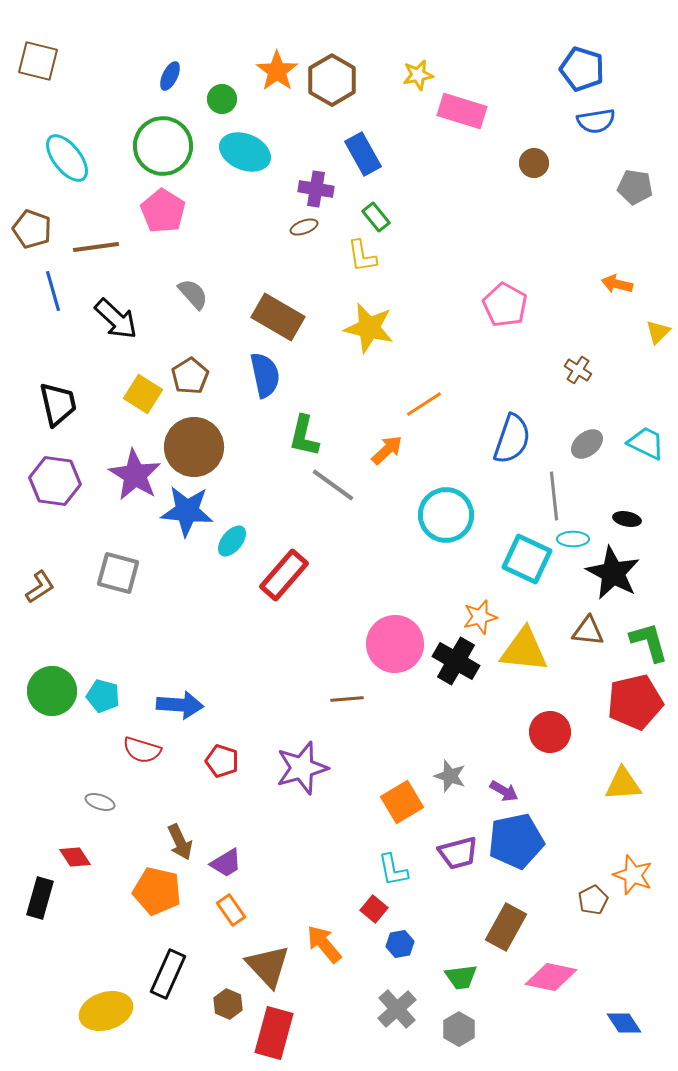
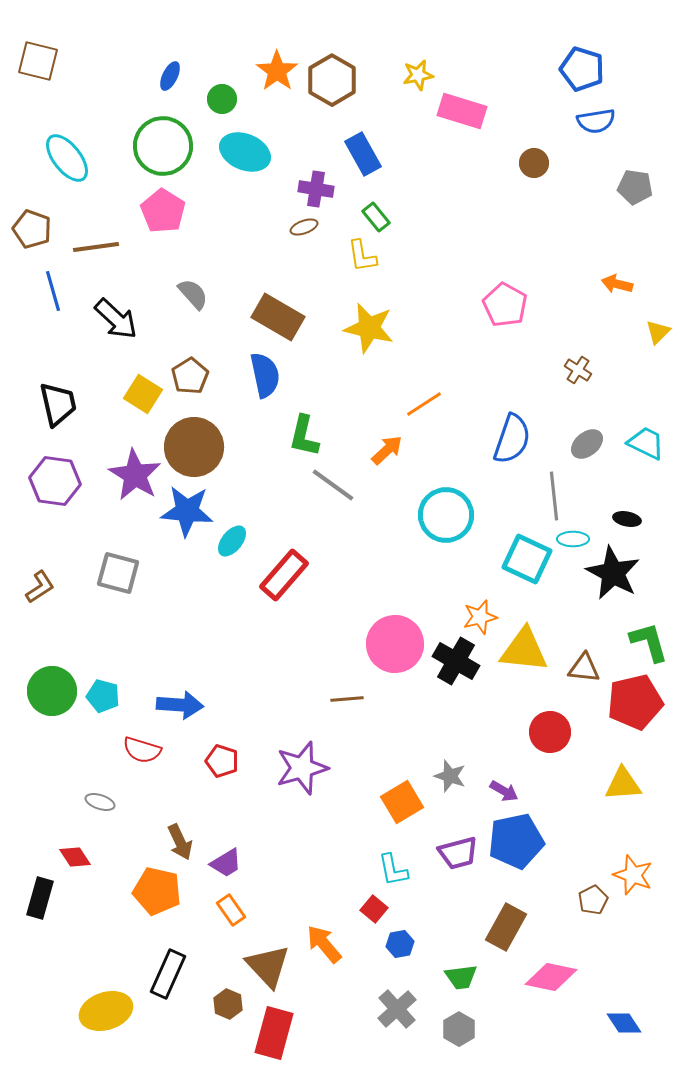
brown triangle at (588, 631): moved 4 px left, 37 px down
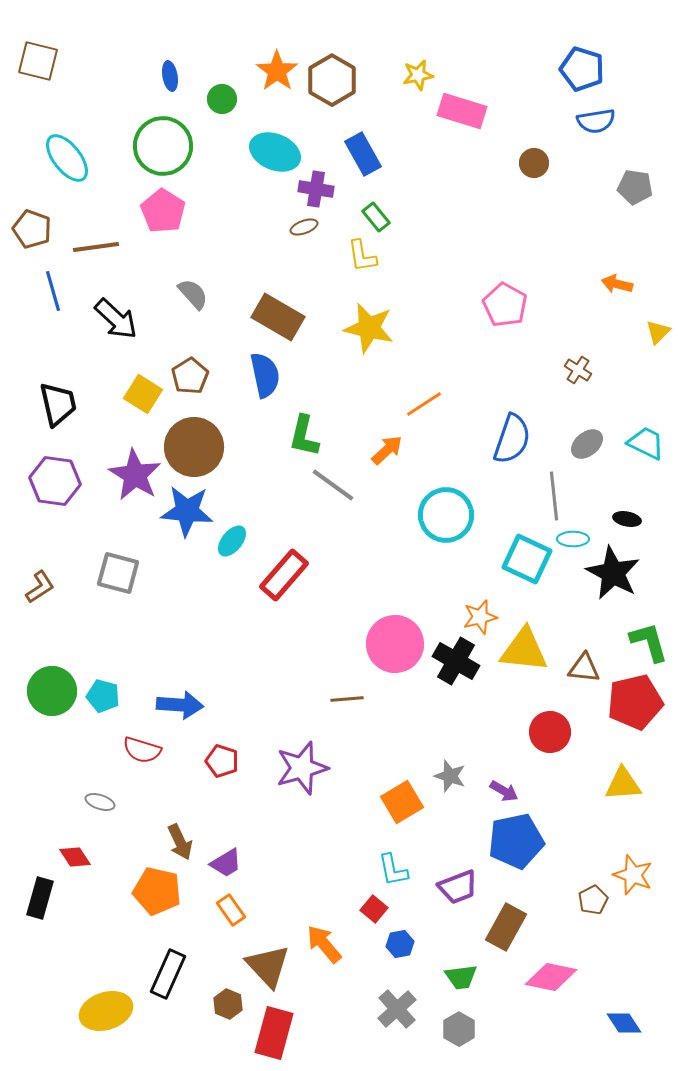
blue ellipse at (170, 76): rotated 36 degrees counterclockwise
cyan ellipse at (245, 152): moved 30 px right
purple trapezoid at (458, 853): moved 34 px down; rotated 6 degrees counterclockwise
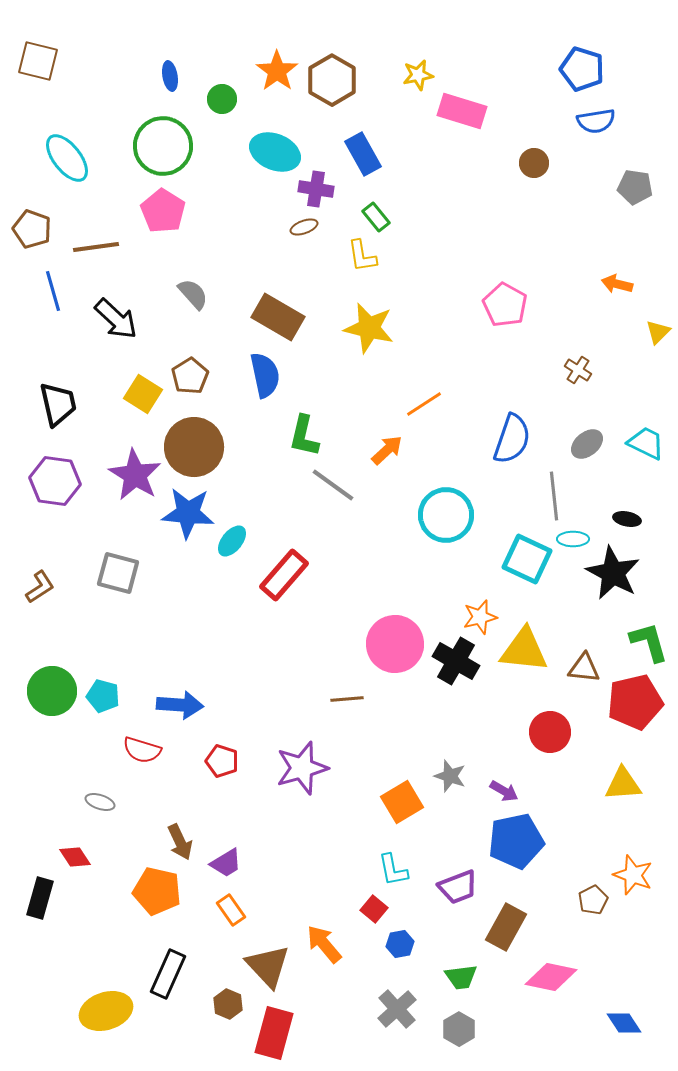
blue star at (187, 511): moved 1 px right, 2 px down
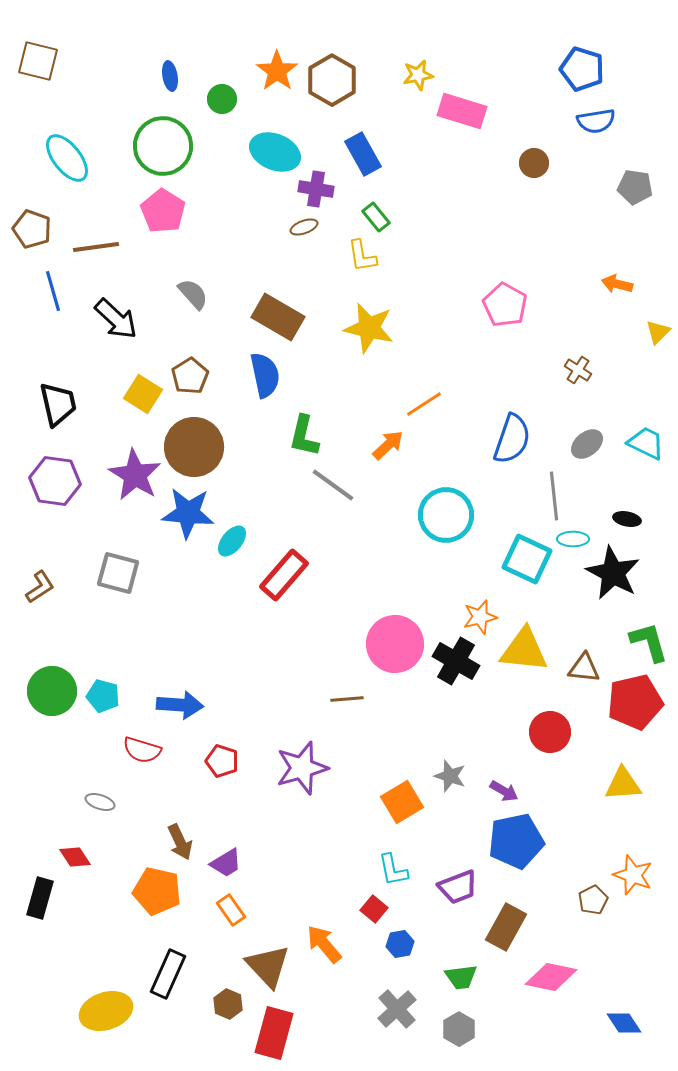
orange arrow at (387, 450): moved 1 px right, 5 px up
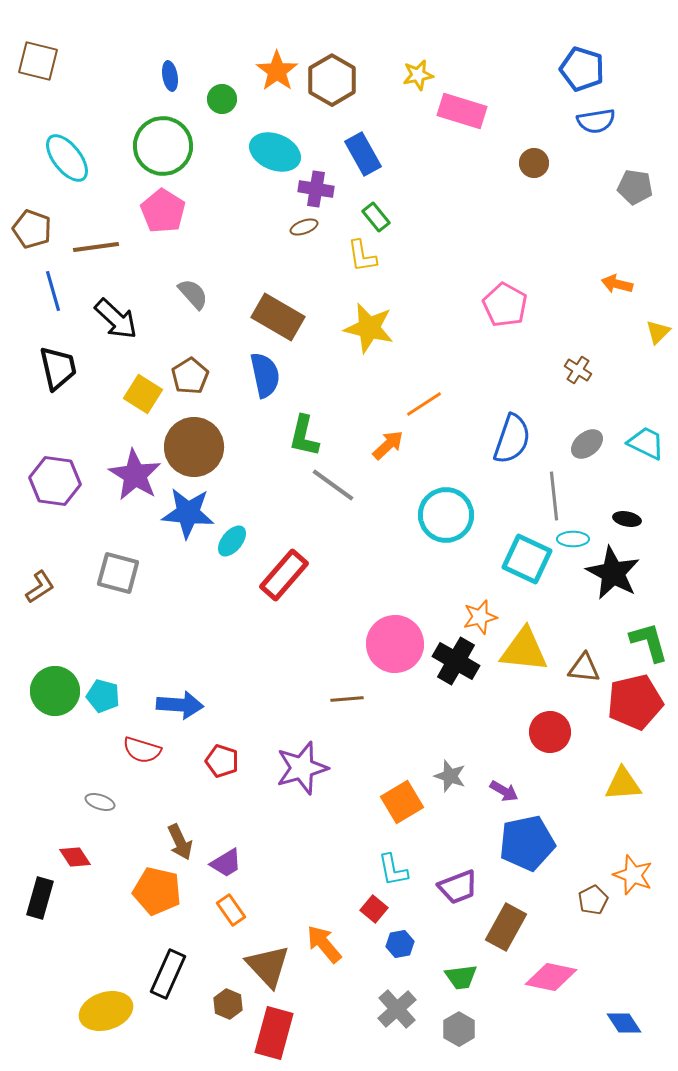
black trapezoid at (58, 404): moved 36 px up
green circle at (52, 691): moved 3 px right
blue pentagon at (516, 841): moved 11 px right, 2 px down
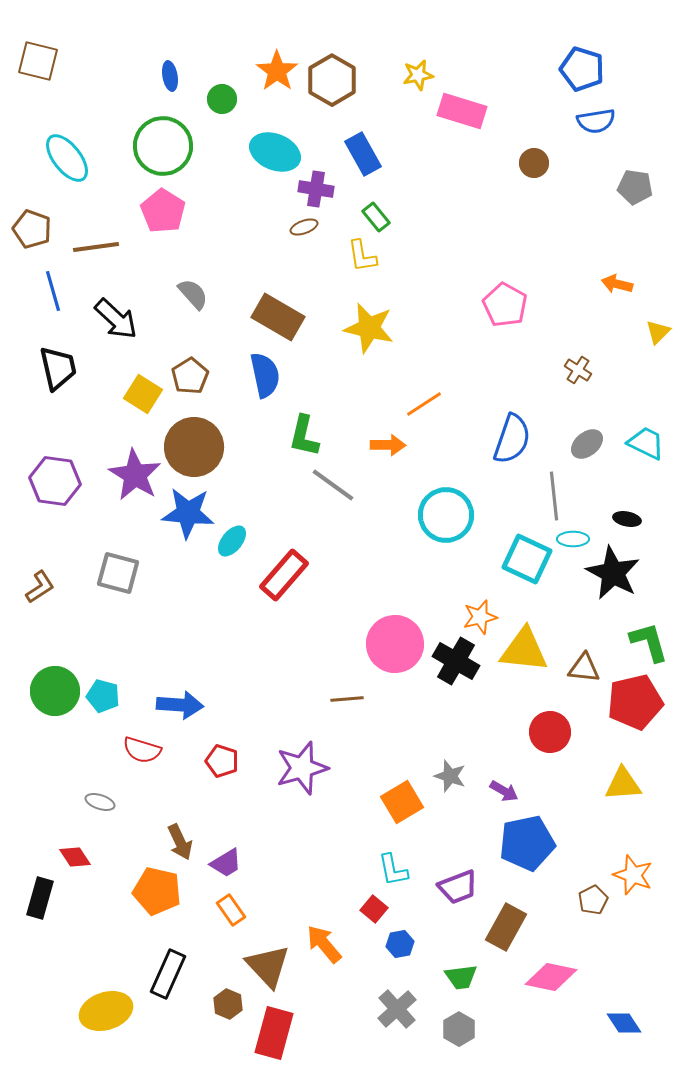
orange arrow at (388, 445): rotated 44 degrees clockwise
